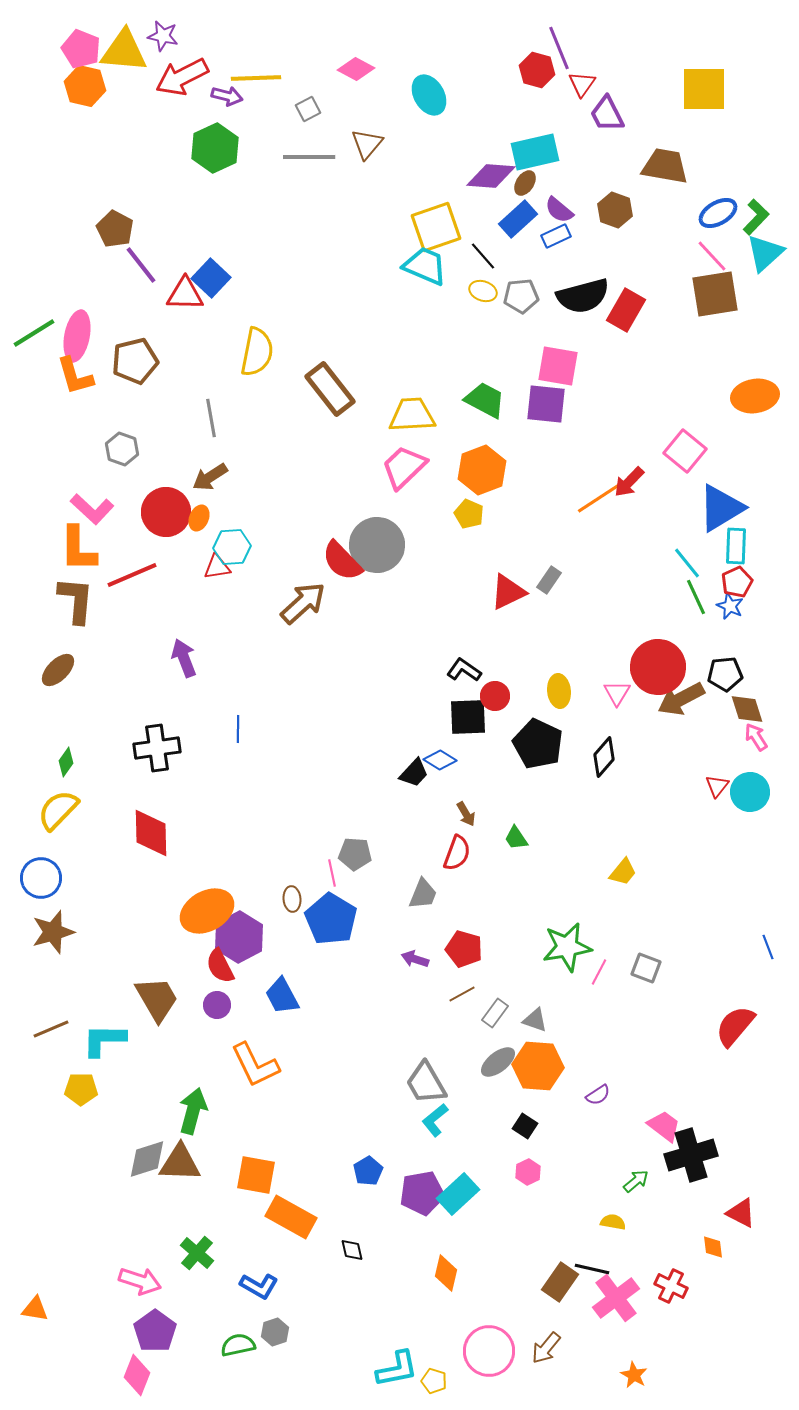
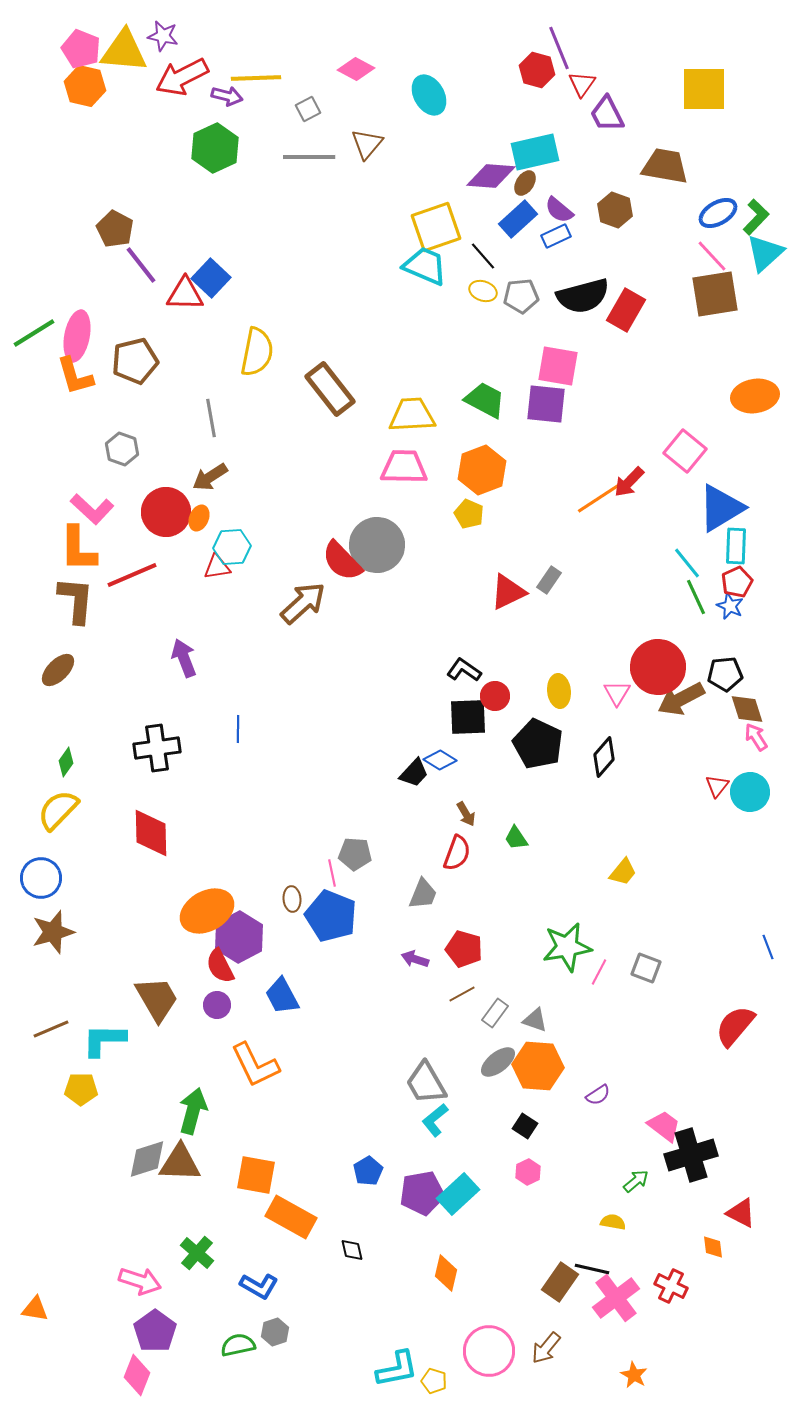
pink trapezoid at (404, 467): rotated 45 degrees clockwise
blue pentagon at (331, 919): moved 3 px up; rotated 9 degrees counterclockwise
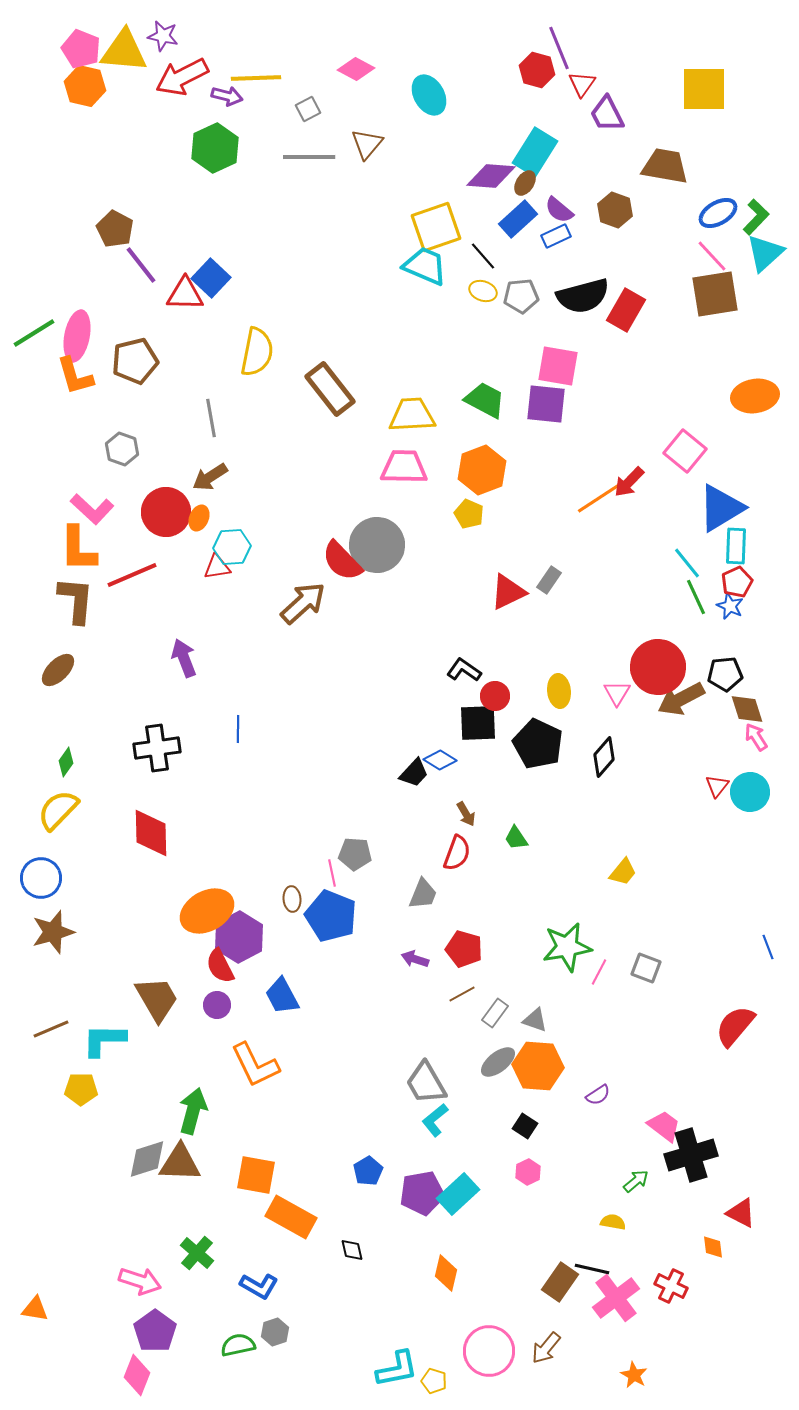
cyan rectangle at (535, 152): rotated 45 degrees counterclockwise
black square at (468, 717): moved 10 px right, 6 px down
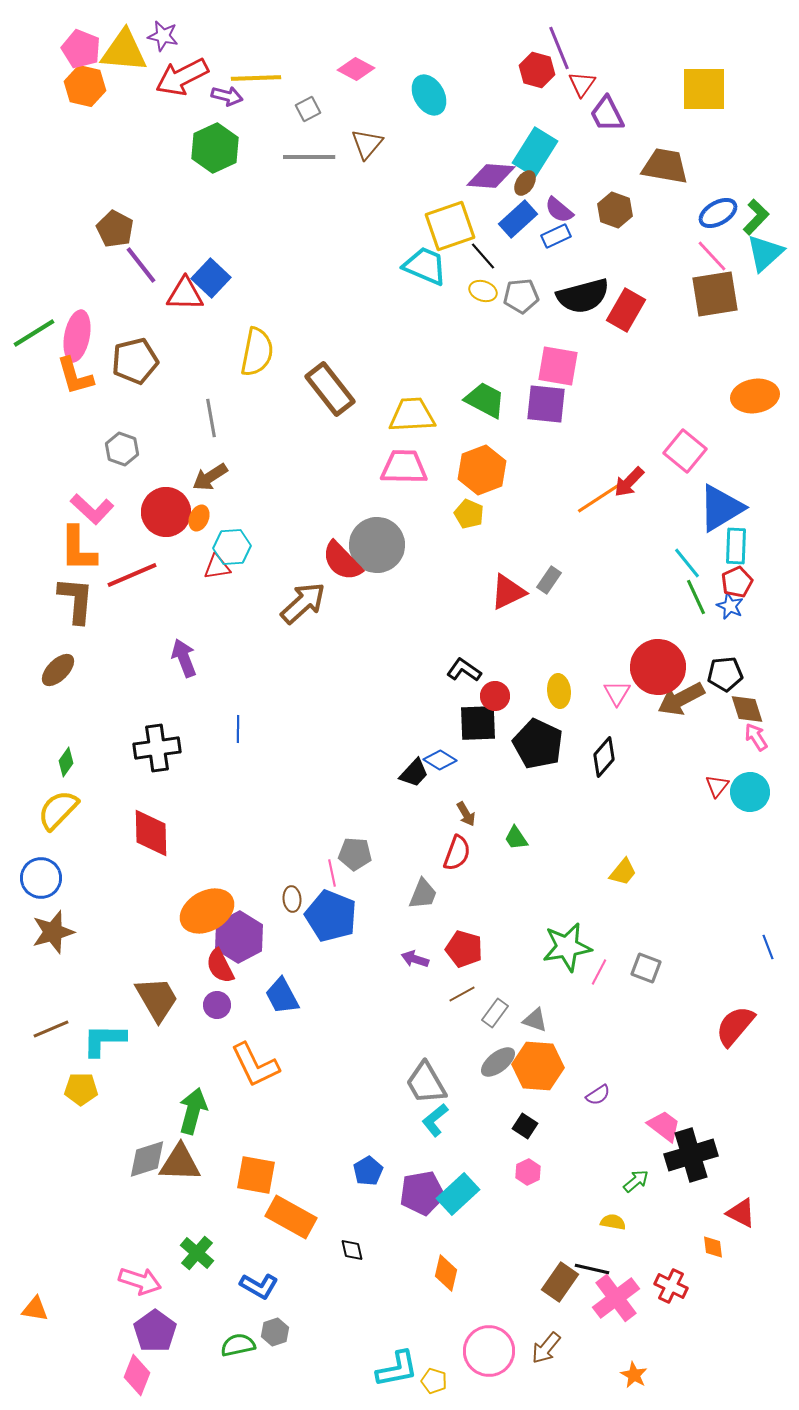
yellow square at (436, 227): moved 14 px right, 1 px up
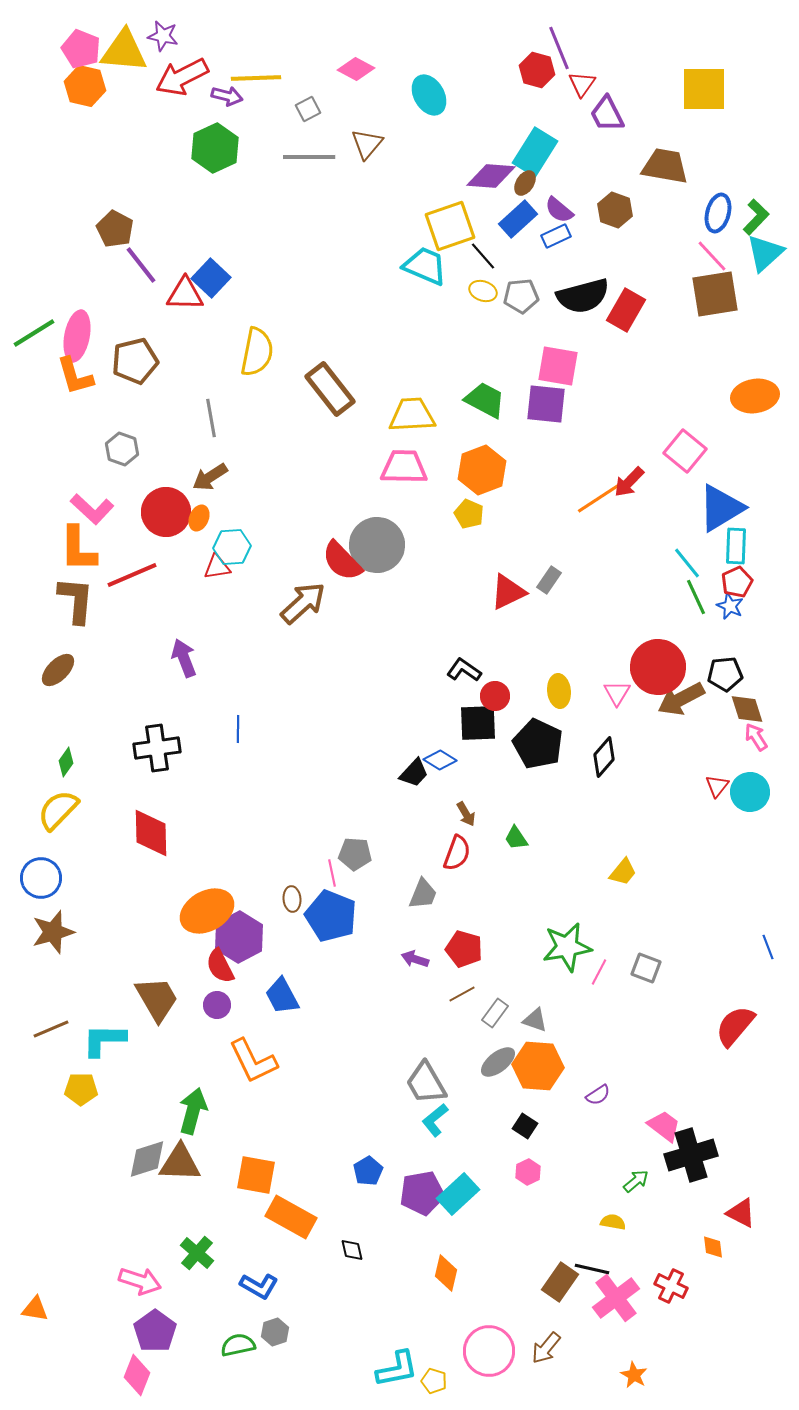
blue ellipse at (718, 213): rotated 45 degrees counterclockwise
orange L-shape at (255, 1065): moved 2 px left, 4 px up
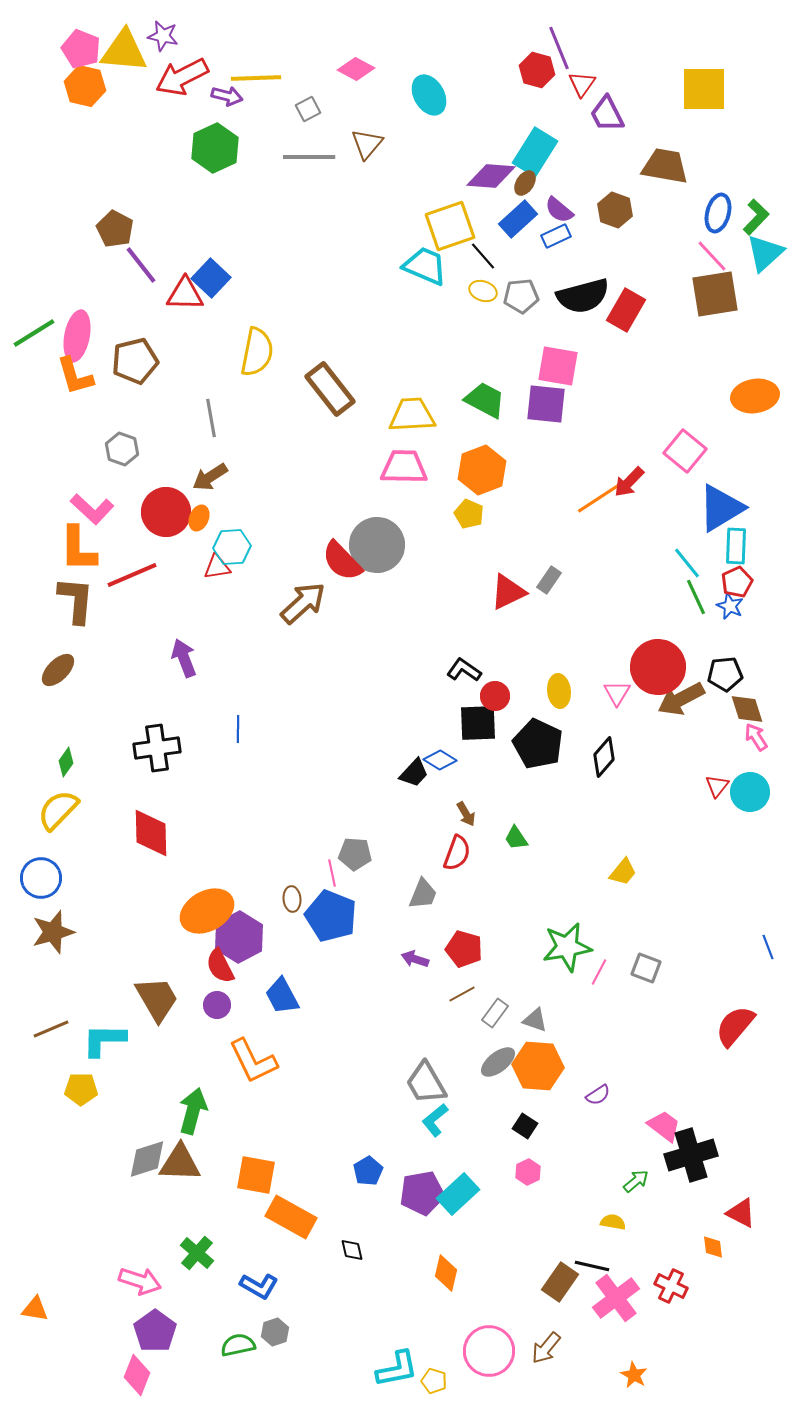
black line at (592, 1269): moved 3 px up
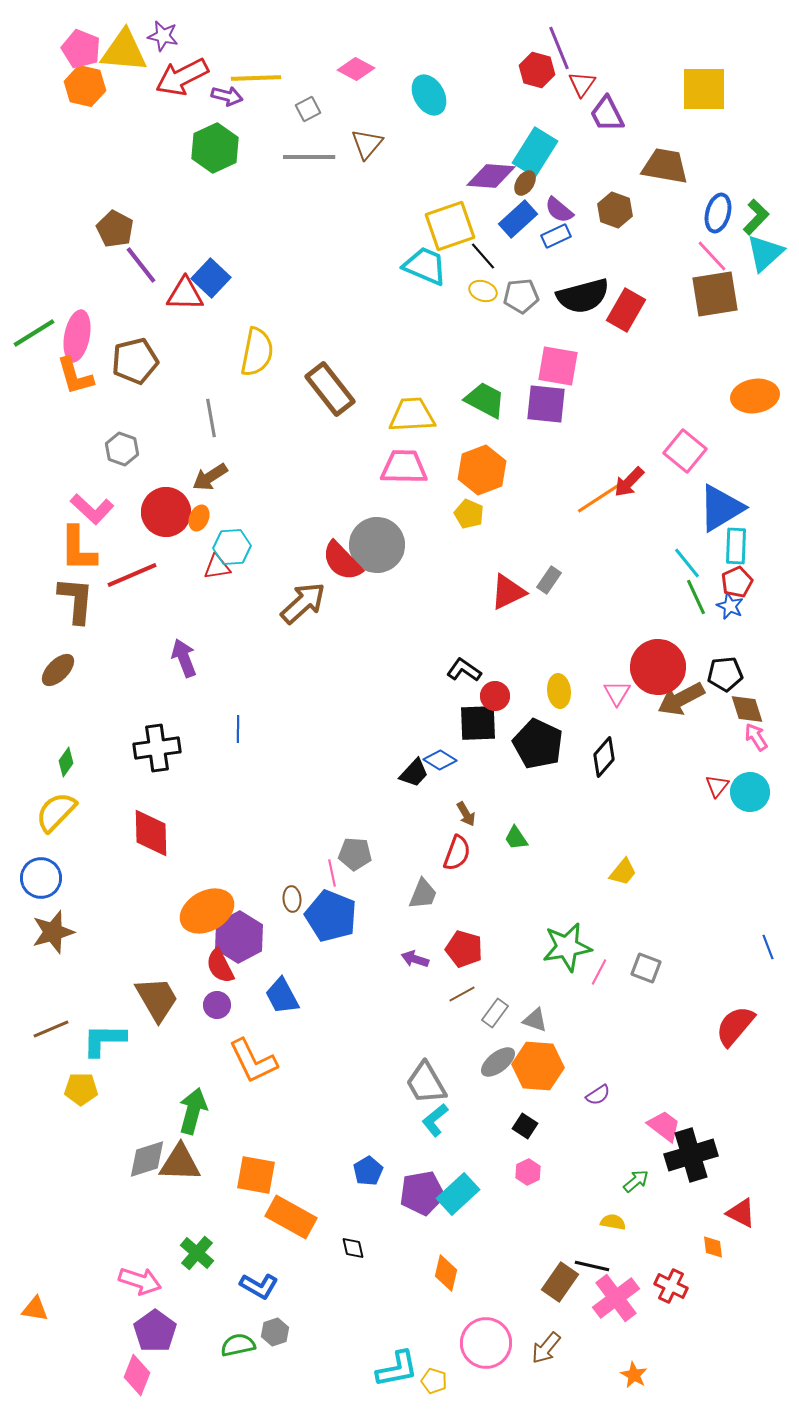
yellow semicircle at (58, 810): moved 2 px left, 2 px down
black diamond at (352, 1250): moved 1 px right, 2 px up
pink circle at (489, 1351): moved 3 px left, 8 px up
